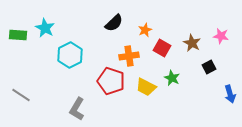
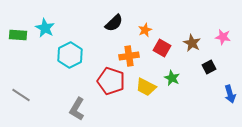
pink star: moved 2 px right, 1 px down
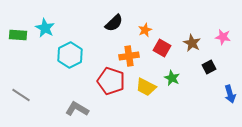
gray L-shape: rotated 90 degrees clockwise
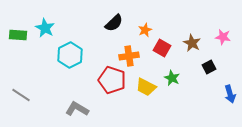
red pentagon: moved 1 px right, 1 px up
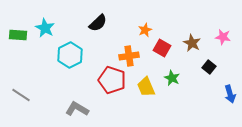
black semicircle: moved 16 px left
black square: rotated 24 degrees counterclockwise
yellow trapezoid: rotated 40 degrees clockwise
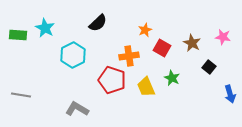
cyan hexagon: moved 3 px right
gray line: rotated 24 degrees counterclockwise
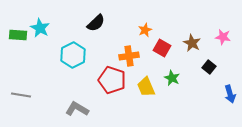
black semicircle: moved 2 px left
cyan star: moved 5 px left
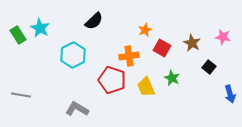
black semicircle: moved 2 px left, 2 px up
green rectangle: rotated 54 degrees clockwise
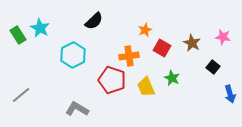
black square: moved 4 px right
gray line: rotated 48 degrees counterclockwise
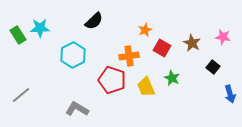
cyan star: rotated 30 degrees counterclockwise
